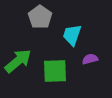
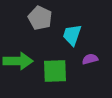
gray pentagon: moved 1 px down; rotated 10 degrees counterclockwise
green arrow: rotated 40 degrees clockwise
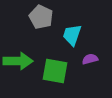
gray pentagon: moved 1 px right, 1 px up
green square: rotated 12 degrees clockwise
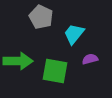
cyan trapezoid: moved 2 px right, 1 px up; rotated 20 degrees clockwise
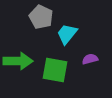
cyan trapezoid: moved 7 px left
green square: moved 1 px up
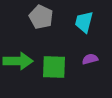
cyan trapezoid: moved 17 px right, 12 px up; rotated 25 degrees counterclockwise
green square: moved 1 px left, 3 px up; rotated 8 degrees counterclockwise
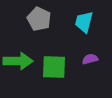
gray pentagon: moved 2 px left, 2 px down
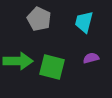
purple semicircle: moved 1 px right, 1 px up
green square: moved 2 px left; rotated 12 degrees clockwise
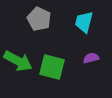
green arrow: rotated 28 degrees clockwise
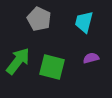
green arrow: rotated 80 degrees counterclockwise
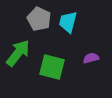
cyan trapezoid: moved 16 px left
green arrow: moved 8 px up
